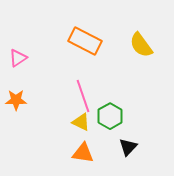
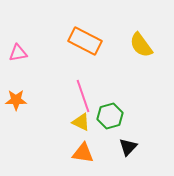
pink triangle: moved 5 px up; rotated 24 degrees clockwise
green hexagon: rotated 15 degrees clockwise
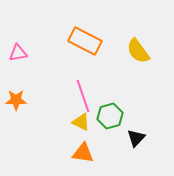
yellow semicircle: moved 3 px left, 6 px down
black triangle: moved 8 px right, 9 px up
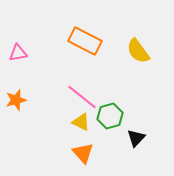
pink line: moved 1 px left, 1 px down; rotated 32 degrees counterclockwise
orange star: rotated 15 degrees counterclockwise
orange triangle: rotated 40 degrees clockwise
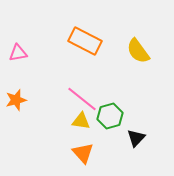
pink line: moved 2 px down
yellow triangle: moved 1 px up; rotated 18 degrees counterclockwise
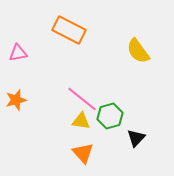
orange rectangle: moved 16 px left, 11 px up
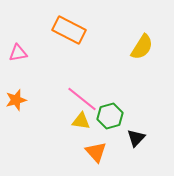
yellow semicircle: moved 4 px right, 4 px up; rotated 112 degrees counterclockwise
orange triangle: moved 13 px right, 1 px up
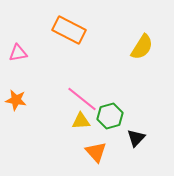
orange star: rotated 25 degrees clockwise
yellow triangle: rotated 12 degrees counterclockwise
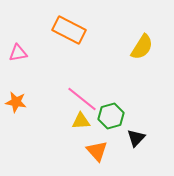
orange star: moved 2 px down
green hexagon: moved 1 px right
orange triangle: moved 1 px right, 1 px up
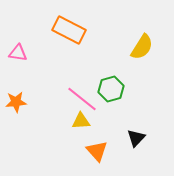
pink triangle: rotated 18 degrees clockwise
orange star: rotated 15 degrees counterclockwise
green hexagon: moved 27 px up
